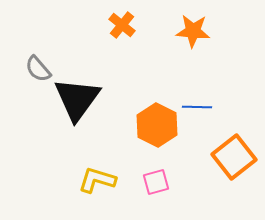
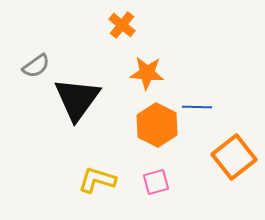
orange star: moved 46 px left, 42 px down
gray semicircle: moved 2 px left, 3 px up; rotated 84 degrees counterclockwise
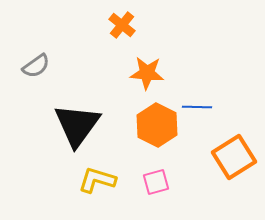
black triangle: moved 26 px down
orange square: rotated 6 degrees clockwise
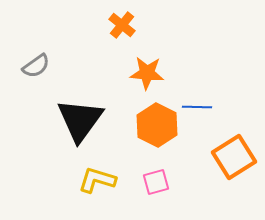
black triangle: moved 3 px right, 5 px up
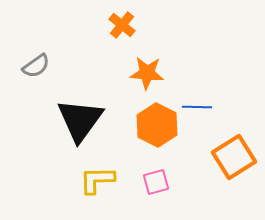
yellow L-shape: rotated 18 degrees counterclockwise
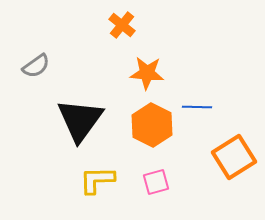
orange hexagon: moved 5 px left
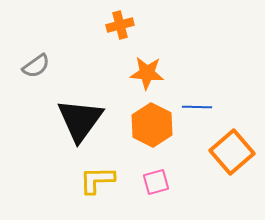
orange cross: moved 2 px left; rotated 36 degrees clockwise
orange square: moved 2 px left, 5 px up; rotated 9 degrees counterclockwise
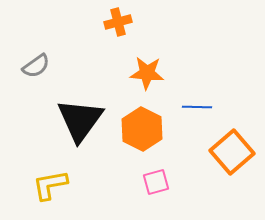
orange cross: moved 2 px left, 3 px up
orange hexagon: moved 10 px left, 4 px down
yellow L-shape: moved 47 px left, 5 px down; rotated 9 degrees counterclockwise
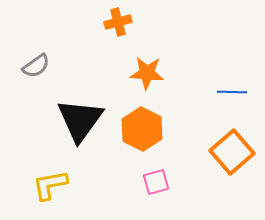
blue line: moved 35 px right, 15 px up
